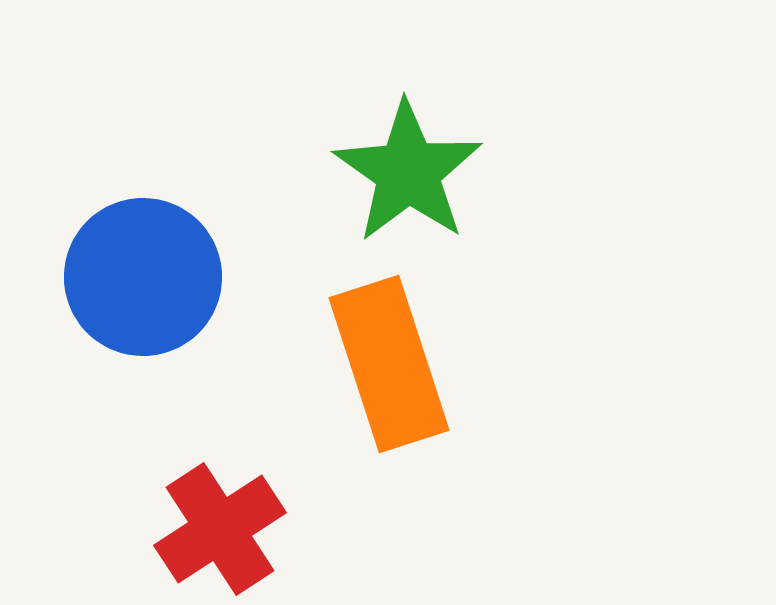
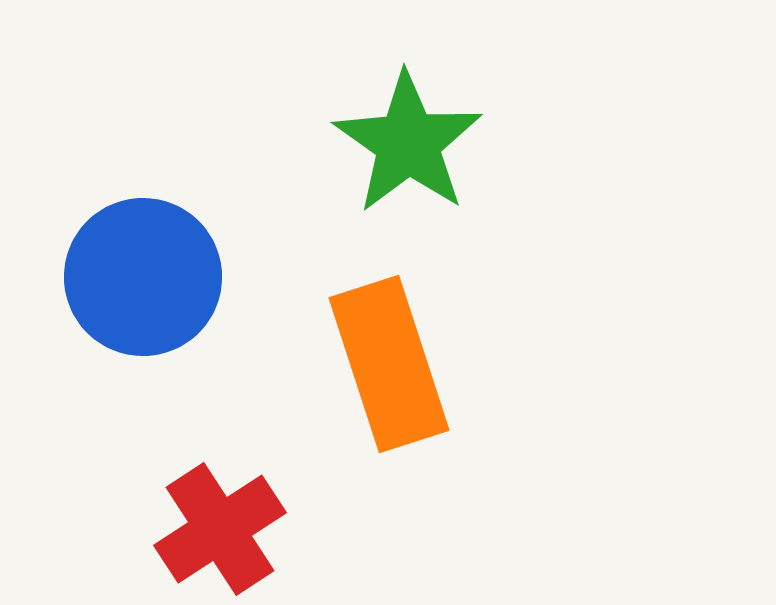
green star: moved 29 px up
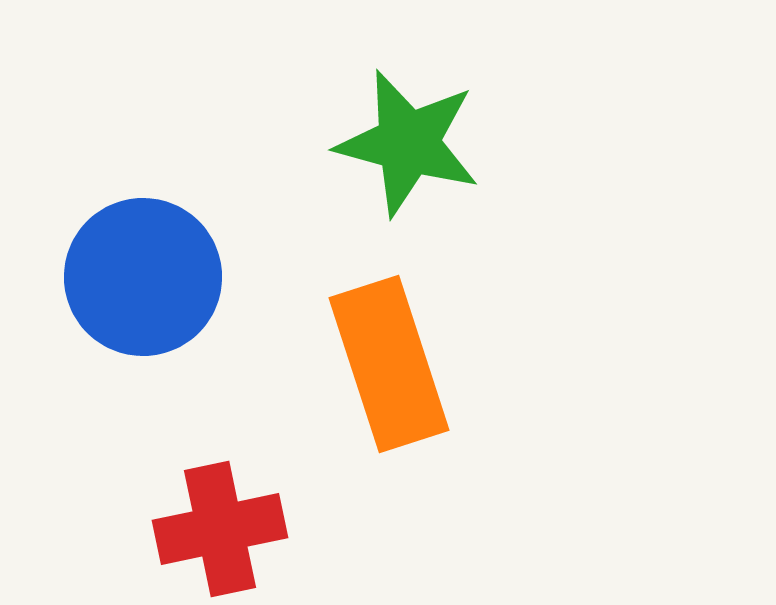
green star: rotated 20 degrees counterclockwise
red cross: rotated 21 degrees clockwise
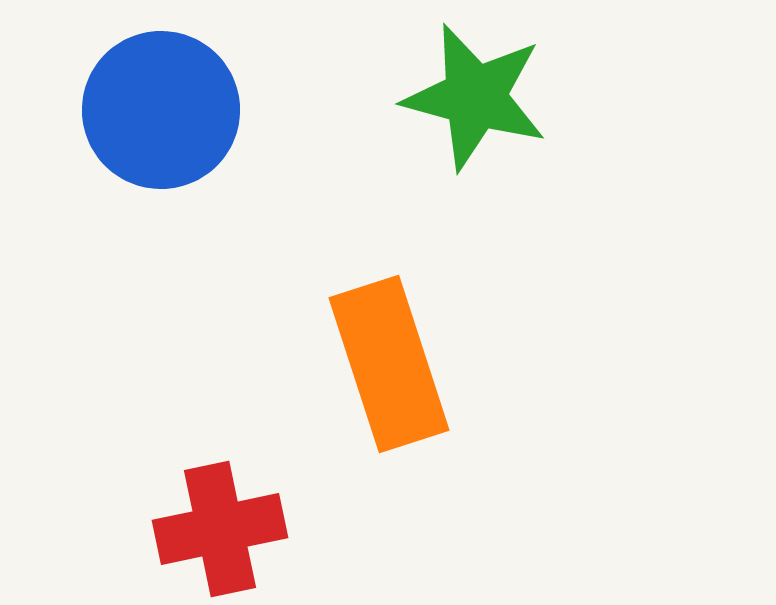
green star: moved 67 px right, 46 px up
blue circle: moved 18 px right, 167 px up
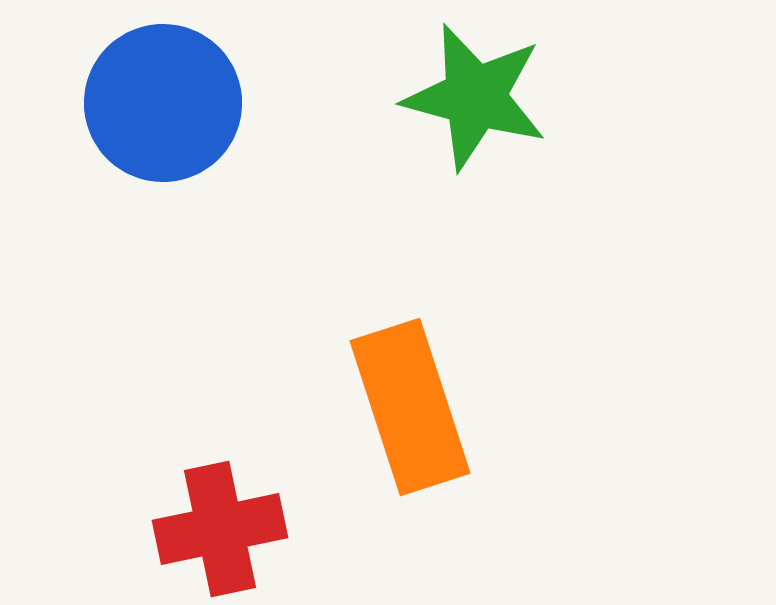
blue circle: moved 2 px right, 7 px up
orange rectangle: moved 21 px right, 43 px down
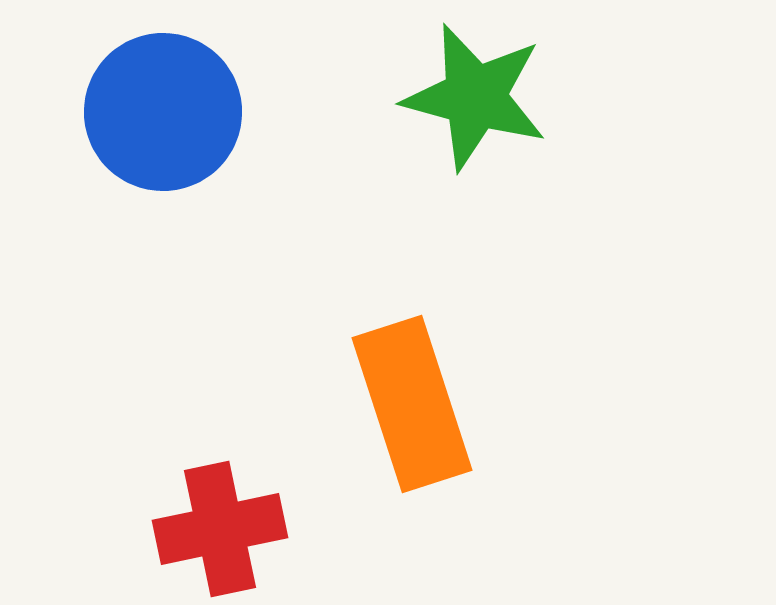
blue circle: moved 9 px down
orange rectangle: moved 2 px right, 3 px up
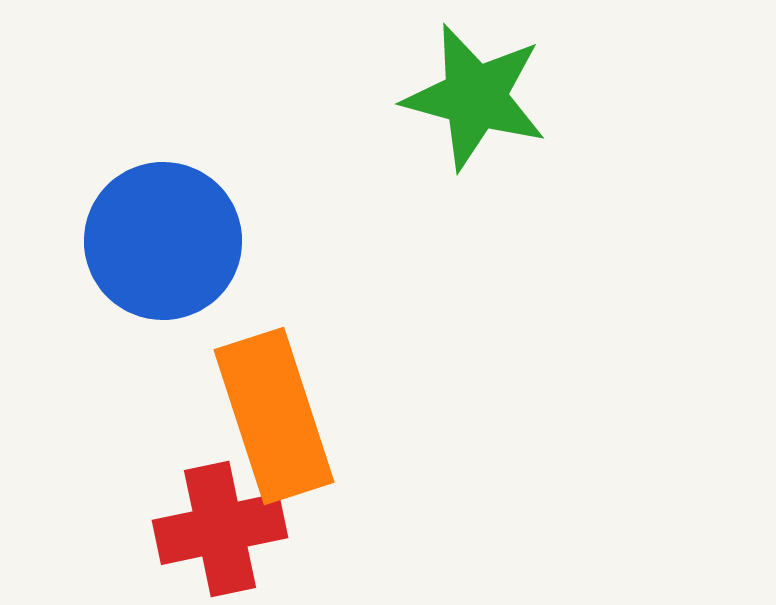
blue circle: moved 129 px down
orange rectangle: moved 138 px left, 12 px down
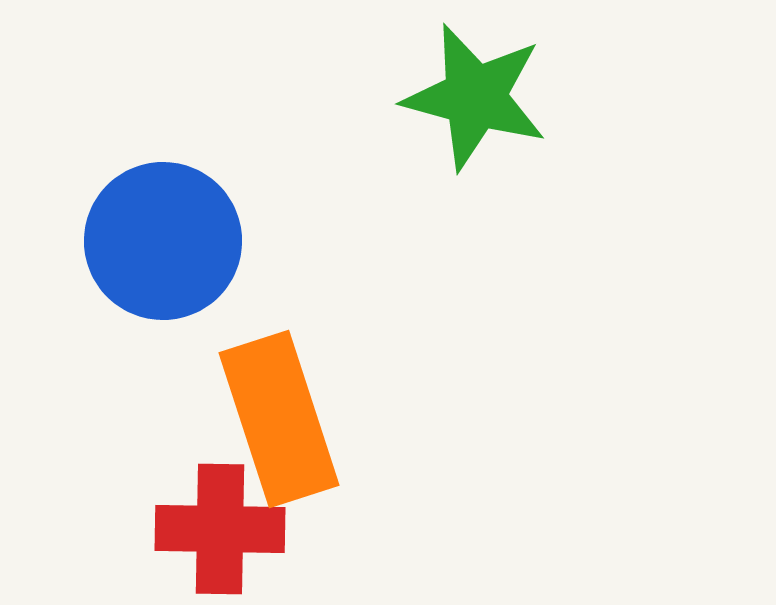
orange rectangle: moved 5 px right, 3 px down
red cross: rotated 13 degrees clockwise
